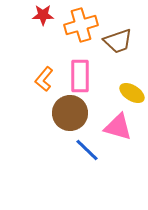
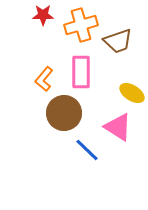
pink rectangle: moved 1 px right, 4 px up
brown circle: moved 6 px left
pink triangle: rotated 16 degrees clockwise
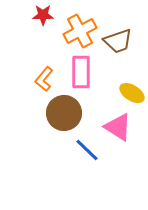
orange cross: moved 1 px left, 6 px down; rotated 12 degrees counterclockwise
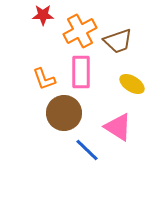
orange L-shape: rotated 60 degrees counterclockwise
yellow ellipse: moved 9 px up
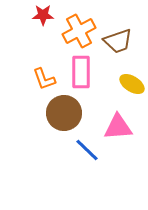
orange cross: moved 1 px left
pink triangle: rotated 36 degrees counterclockwise
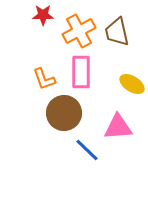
brown trapezoid: moved 1 px left, 9 px up; rotated 96 degrees clockwise
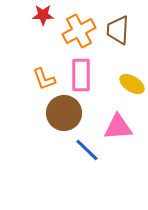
brown trapezoid: moved 1 px right, 2 px up; rotated 16 degrees clockwise
pink rectangle: moved 3 px down
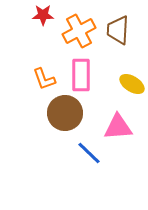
brown circle: moved 1 px right
blue line: moved 2 px right, 3 px down
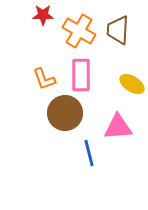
orange cross: rotated 32 degrees counterclockwise
blue line: rotated 32 degrees clockwise
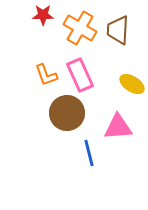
orange cross: moved 1 px right, 3 px up
pink rectangle: moved 1 px left; rotated 24 degrees counterclockwise
orange L-shape: moved 2 px right, 4 px up
brown circle: moved 2 px right
